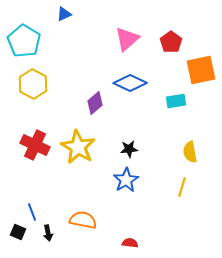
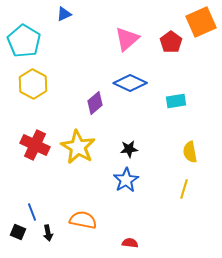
orange square: moved 48 px up; rotated 12 degrees counterclockwise
yellow line: moved 2 px right, 2 px down
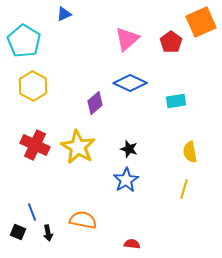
yellow hexagon: moved 2 px down
black star: rotated 24 degrees clockwise
red semicircle: moved 2 px right, 1 px down
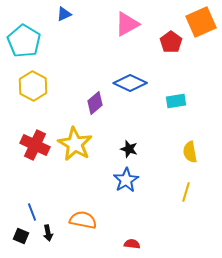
pink triangle: moved 15 px up; rotated 12 degrees clockwise
yellow star: moved 3 px left, 3 px up
yellow line: moved 2 px right, 3 px down
black square: moved 3 px right, 4 px down
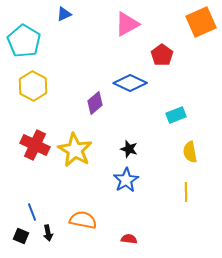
red pentagon: moved 9 px left, 13 px down
cyan rectangle: moved 14 px down; rotated 12 degrees counterclockwise
yellow star: moved 6 px down
yellow line: rotated 18 degrees counterclockwise
red semicircle: moved 3 px left, 5 px up
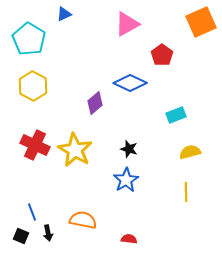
cyan pentagon: moved 5 px right, 2 px up
yellow semicircle: rotated 85 degrees clockwise
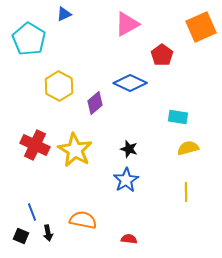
orange square: moved 5 px down
yellow hexagon: moved 26 px right
cyan rectangle: moved 2 px right, 2 px down; rotated 30 degrees clockwise
yellow semicircle: moved 2 px left, 4 px up
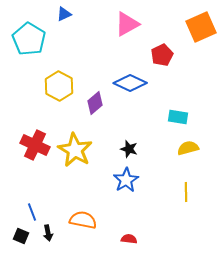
red pentagon: rotated 10 degrees clockwise
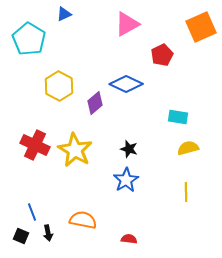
blue diamond: moved 4 px left, 1 px down
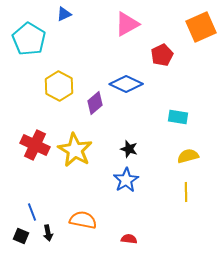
yellow semicircle: moved 8 px down
